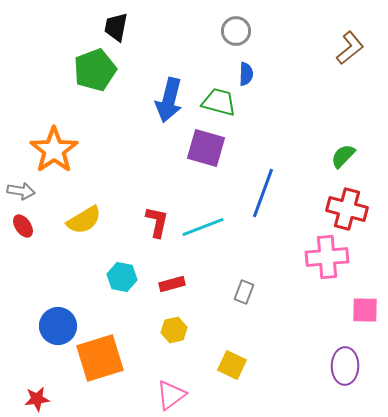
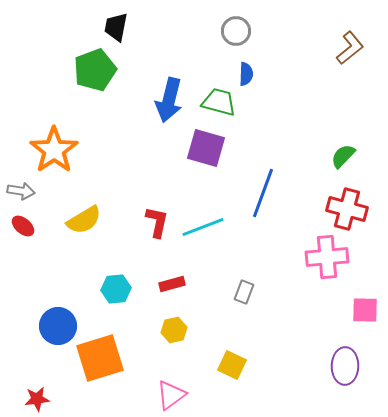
red ellipse: rotated 15 degrees counterclockwise
cyan hexagon: moved 6 px left, 12 px down; rotated 16 degrees counterclockwise
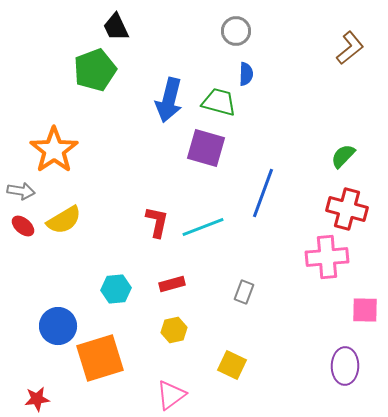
black trapezoid: rotated 36 degrees counterclockwise
yellow semicircle: moved 20 px left
